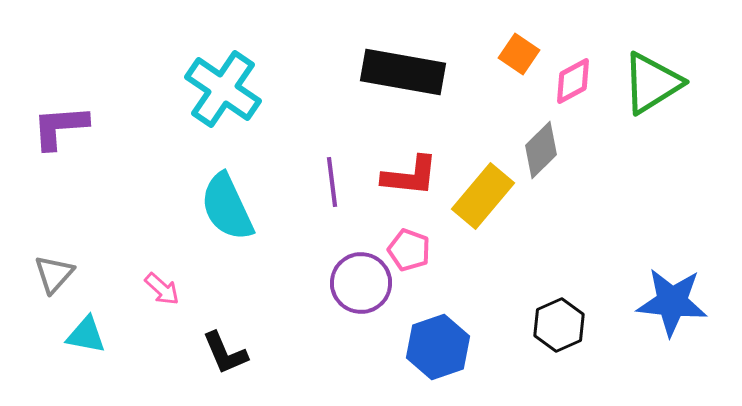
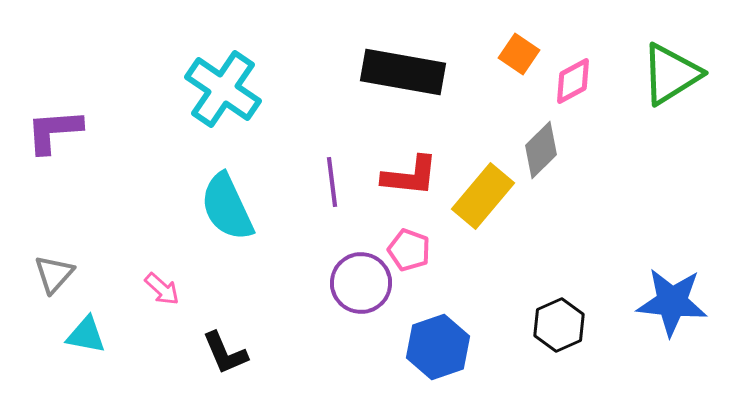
green triangle: moved 19 px right, 9 px up
purple L-shape: moved 6 px left, 4 px down
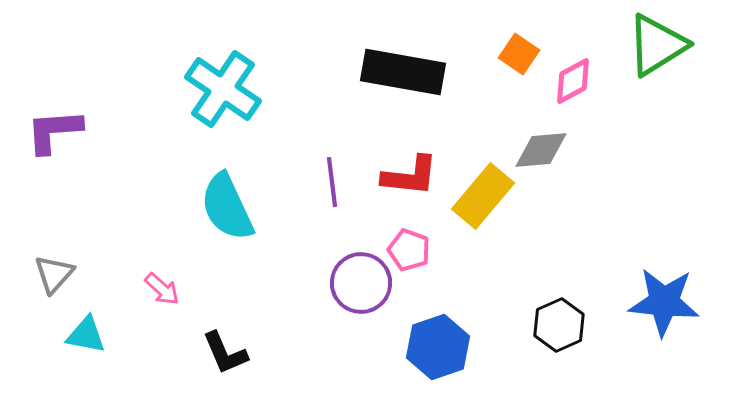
green triangle: moved 14 px left, 29 px up
gray diamond: rotated 40 degrees clockwise
blue star: moved 8 px left
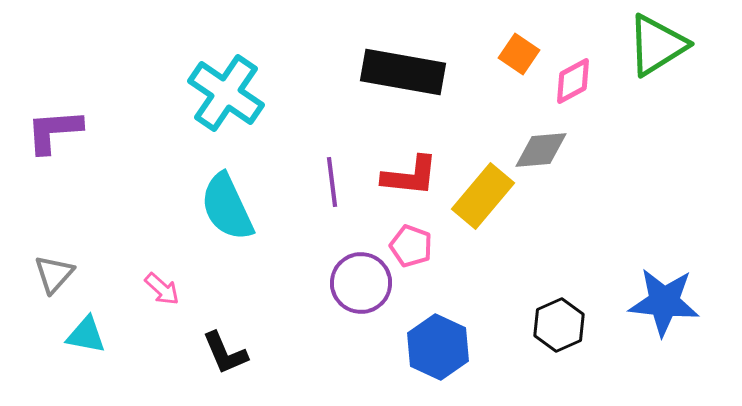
cyan cross: moved 3 px right, 4 px down
pink pentagon: moved 2 px right, 4 px up
blue hexagon: rotated 16 degrees counterclockwise
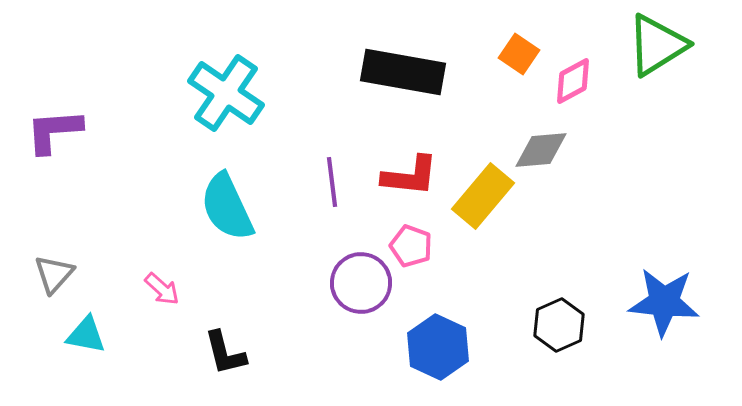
black L-shape: rotated 9 degrees clockwise
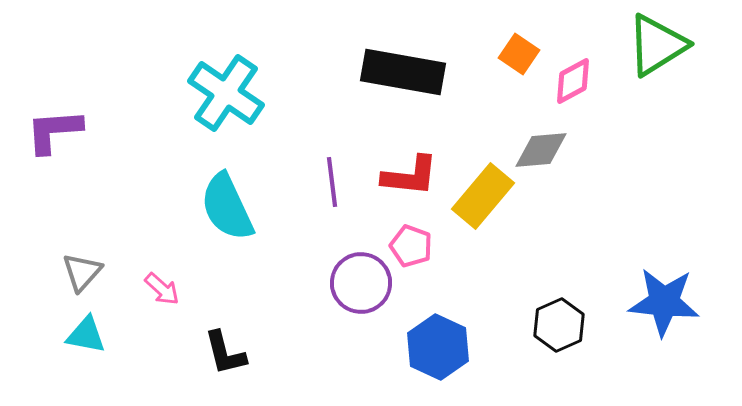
gray triangle: moved 28 px right, 2 px up
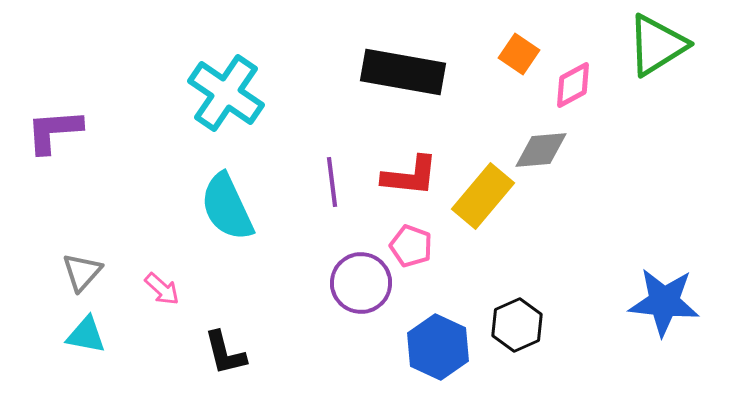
pink diamond: moved 4 px down
black hexagon: moved 42 px left
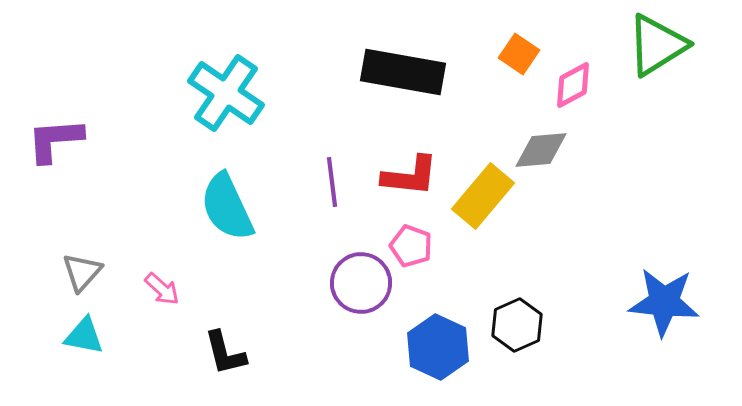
purple L-shape: moved 1 px right, 9 px down
cyan triangle: moved 2 px left, 1 px down
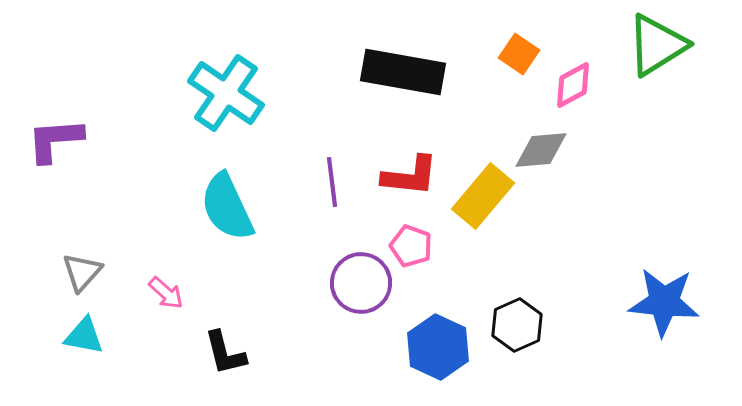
pink arrow: moved 4 px right, 4 px down
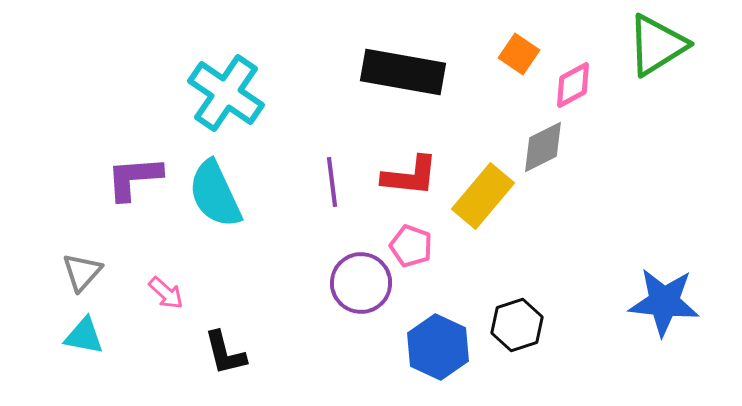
purple L-shape: moved 79 px right, 38 px down
gray diamond: moved 2 px right, 3 px up; rotated 22 degrees counterclockwise
cyan semicircle: moved 12 px left, 13 px up
black hexagon: rotated 6 degrees clockwise
